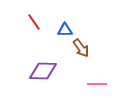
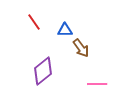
purple diamond: rotated 40 degrees counterclockwise
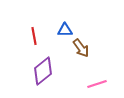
red line: moved 14 px down; rotated 24 degrees clockwise
pink line: rotated 18 degrees counterclockwise
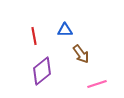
brown arrow: moved 6 px down
purple diamond: moved 1 px left
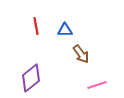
red line: moved 2 px right, 10 px up
purple diamond: moved 11 px left, 7 px down
pink line: moved 1 px down
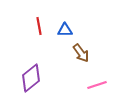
red line: moved 3 px right
brown arrow: moved 1 px up
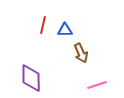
red line: moved 4 px right, 1 px up; rotated 24 degrees clockwise
brown arrow: rotated 12 degrees clockwise
purple diamond: rotated 52 degrees counterclockwise
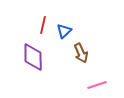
blue triangle: moved 1 px left, 1 px down; rotated 42 degrees counterclockwise
purple diamond: moved 2 px right, 21 px up
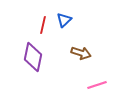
blue triangle: moved 11 px up
brown arrow: rotated 48 degrees counterclockwise
purple diamond: rotated 12 degrees clockwise
